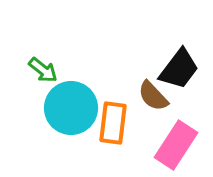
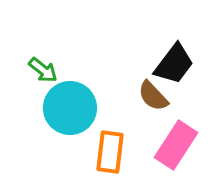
black trapezoid: moved 5 px left, 5 px up
cyan circle: moved 1 px left
orange rectangle: moved 3 px left, 29 px down
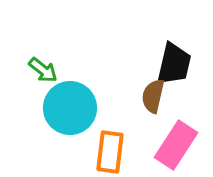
black trapezoid: rotated 24 degrees counterclockwise
brown semicircle: rotated 56 degrees clockwise
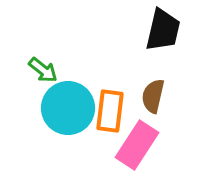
black trapezoid: moved 11 px left, 34 px up
cyan circle: moved 2 px left
pink rectangle: moved 39 px left
orange rectangle: moved 41 px up
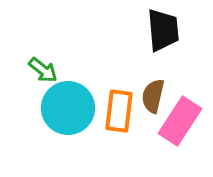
black trapezoid: rotated 18 degrees counterclockwise
orange rectangle: moved 9 px right
pink rectangle: moved 43 px right, 24 px up
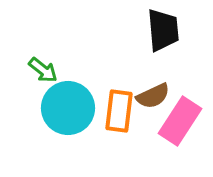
brown semicircle: rotated 128 degrees counterclockwise
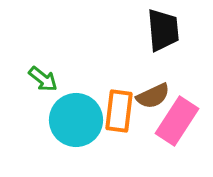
green arrow: moved 9 px down
cyan circle: moved 8 px right, 12 px down
pink rectangle: moved 3 px left
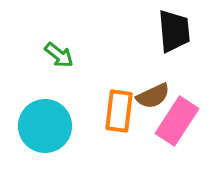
black trapezoid: moved 11 px right, 1 px down
green arrow: moved 16 px right, 24 px up
cyan circle: moved 31 px left, 6 px down
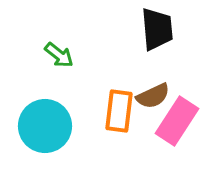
black trapezoid: moved 17 px left, 2 px up
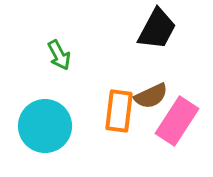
black trapezoid: rotated 33 degrees clockwise
green arrow: rotated 24 degrees clockwise
brown semicircle: moved 2 px left
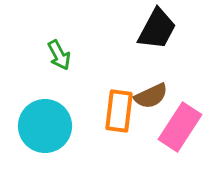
pink rectangle: moved 3 px right, 6 px down
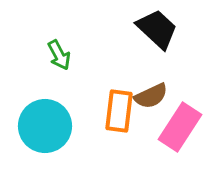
black trapezoid: rotated 75 degrees counterclockwise
